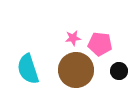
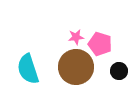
pink star: moved 3 px right, 1 px up
pink pentagon: rotated 10 degrees clockwise
brown circle: moved 3 px up
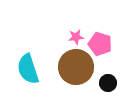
black circle: moved 11 px left, 12 px down
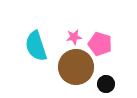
pink star: moved 2 px left
cyan semicircle: moved 8 px right, 23 px up
black circle: moved 2 px left, 1 px down
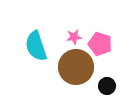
black circle: moved 1 px right, 2 px down
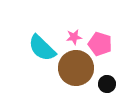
cyan semicircle: moved 6 px right, 2 px down; rotated 28 degrees counterclockwise
brown circle: moved 1 px down
black circle: moved 2 px up
